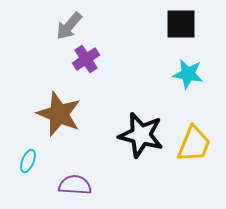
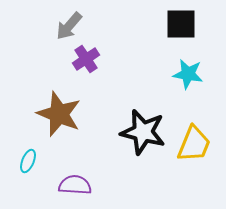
black star: moved 2 px right, 3 px up
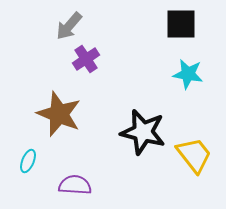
yellow trapezoid: moved 11 px down; rotated 60 degrees counterclockwise
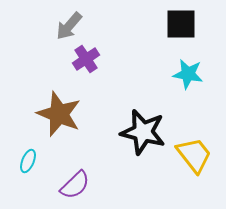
purple semicircle: rotated 132 degrees clockwise
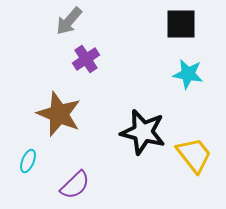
gray arrow: moved 5 px up
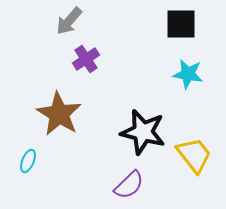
brown star: rotated 9 degrees clockwise
purple semicircle: moved 54 px right
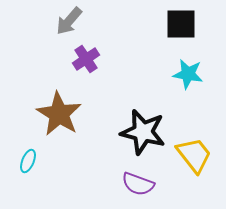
purple semicircle: moved 9 px right, 1 px up; rotated 64 degrees clockwise
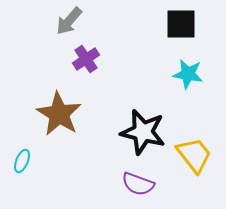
cyan ellipse: moved 6 px left
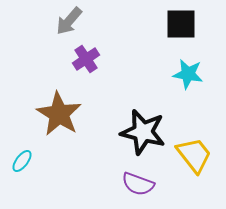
cyan ellipse: rotated 15 degrees clockwise
